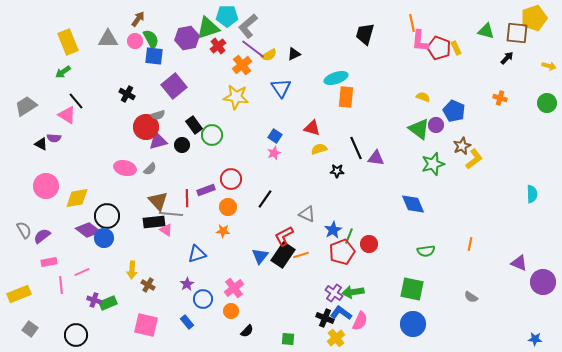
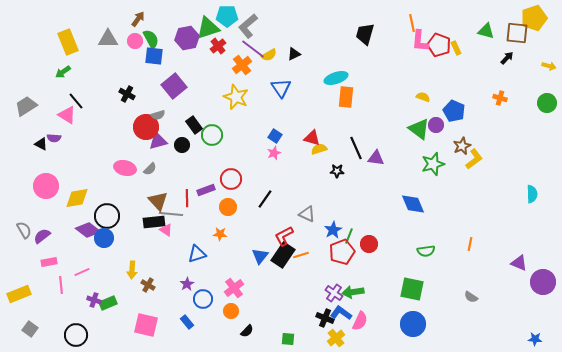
red pentagon at (439, 48): moved 3 px up
yellow star at (236, 97): rotated 15 degrees clockwise
red triangle at (312, 128): moved 10 px down
orange star at (223, 231): moved 3 px left, 3 px down
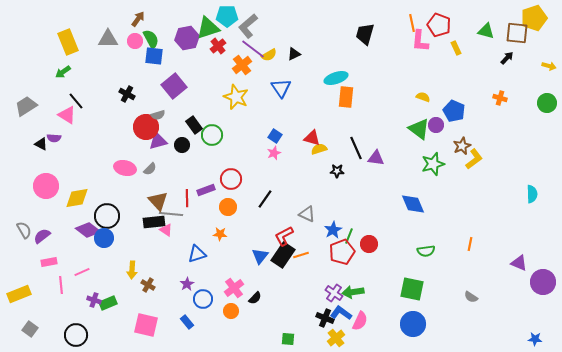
red pentagon at (439, 45): moved 20 px up
black semicircle at (247, 331): moved 8 px right, 33 px up
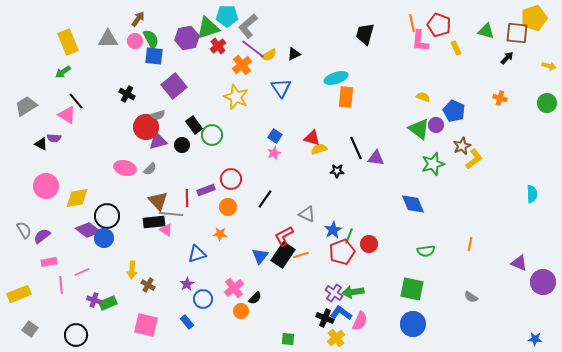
orange circle at (231, 311): moved 10 px right
